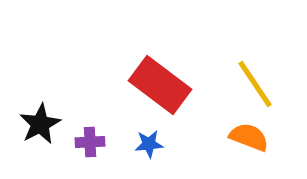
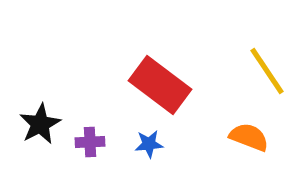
yellow line: moved 12 px right, 13 px up
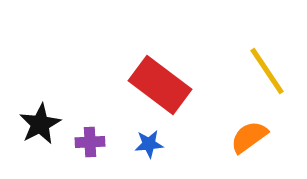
orange semicircle: rotated 57 degrees counterclockwise
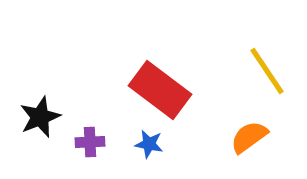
red rectangle: moved 5 px down
black star: moved 7 px up; rotated 6 degrees clockwise
blue star: rotated 16 degrees clockwise
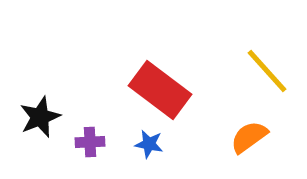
yellow line: rotated 8 degrees counterclockwise
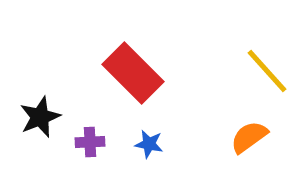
red rectangle: moved 27 px left, 17 px up; rotated 8 degrees clockwise
